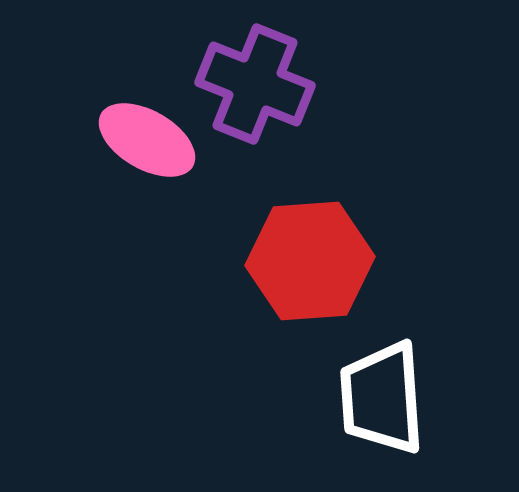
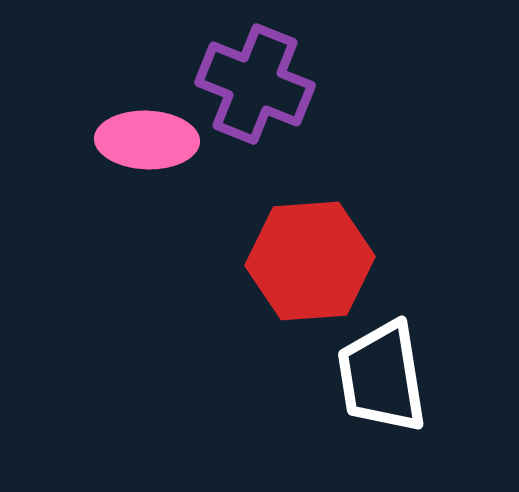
pink ellipse: rotated 28 degrees counterclockwise
white trapezoid: moved 21 px up; rotated 5 degrees counterclockwise
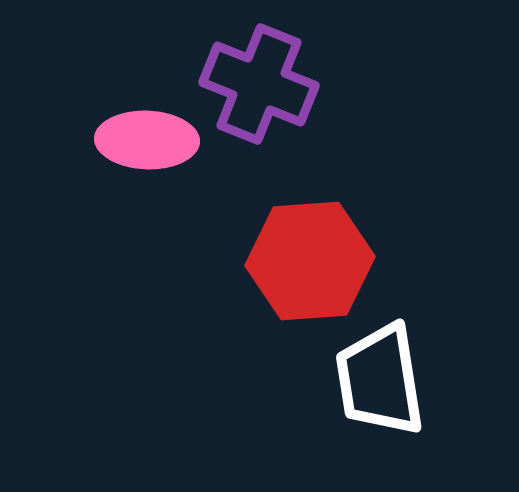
purple cross: moved 4 px right
white trapezoid: moved 2 px left, 3 px down
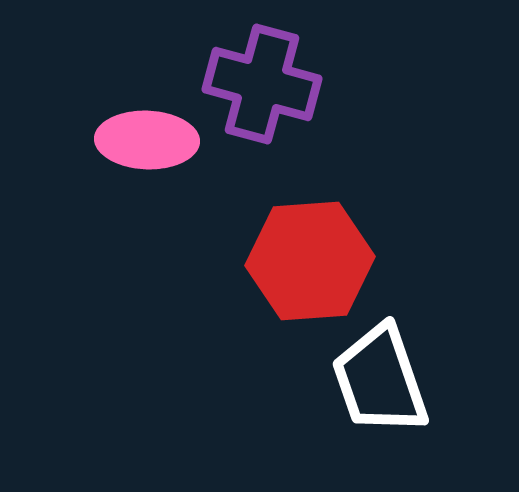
purple cross: moved 3 px right; rotated 7 degrees counterclockwise
white trapezoid: rotated 10 degrees counterclockwise
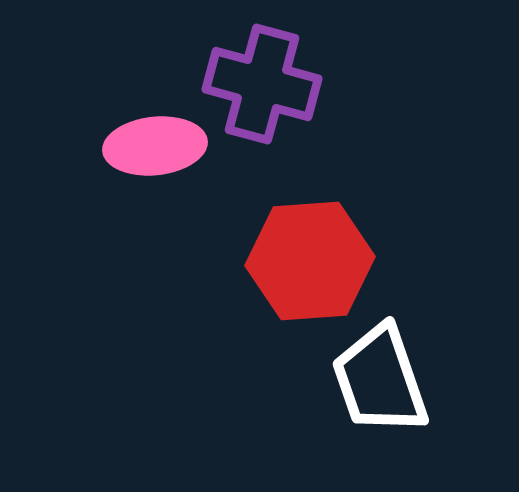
pink ellipse: moved 8 px right, 6 px down; rotated 8 degrees counterclockwise
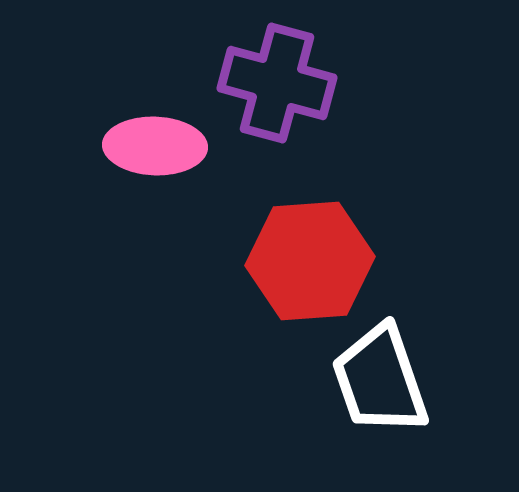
purple cross: moved 15 px right, 1 px up
pink ellipse: rotated 8 degrees clockwise
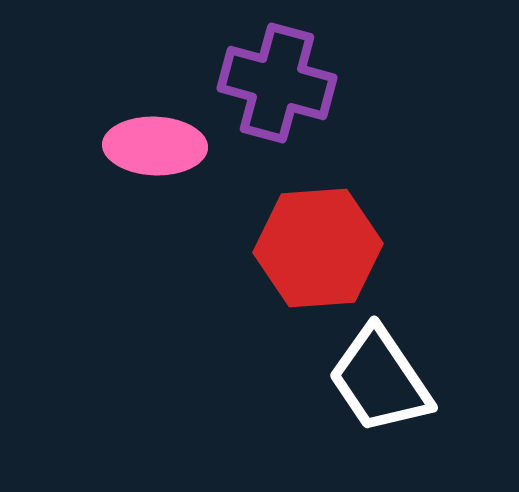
red hexagon: moved 8 px right, 13 px up
white trapezoid: rotated 15 degrees counterclockwise
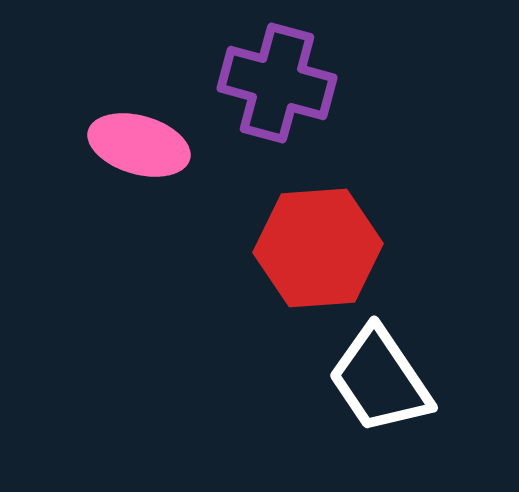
pink ellipse: moved 16 px left, 1 px up; rotated 14 degrees clockwise
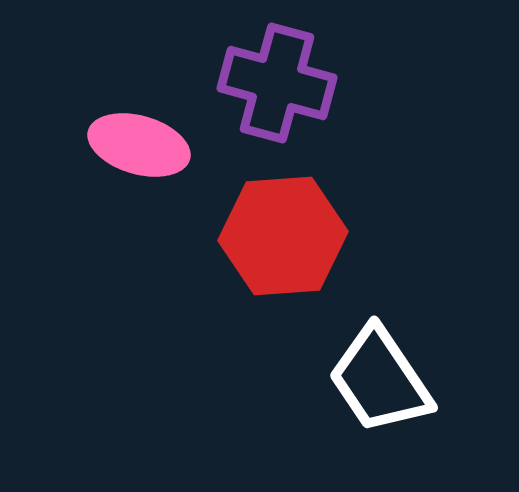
red hexagon: moved 35 px left, 12 px up
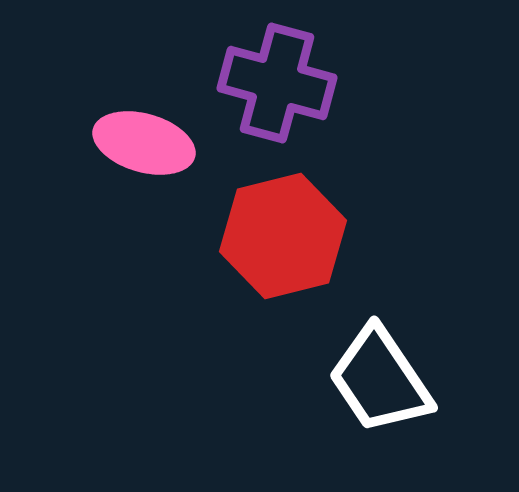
pink ellipse: moved 5 px right, 2 px up
red hexagon: rotated 10 degrees counterclockwise
